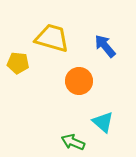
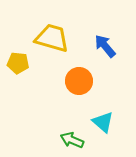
green arrow: moved 1 px left, 2 px up
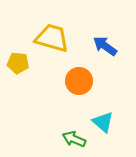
blue arrow: rotated 15 degrees counterclockwise
green arrow: moved 2 px right, 1 px up
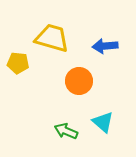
blue arrow: rotated 40 degrees counterclockwise
green arrow: moved 8 px left, 8 px up
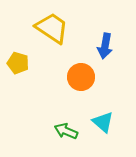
yellow trapezoid: moved 10 px up; rotated 18 degrees clockwise
blue arrow: rotated 75 degrees counterclockwise
yellow pentagon: rotated 10 degrees clockwise
orange circle: moved 2 px right, 4 px up
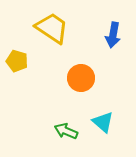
blue arrow: moved 8 px right, 11 px up
yellow pentagon: moved 1 px left, 2 px up
orange circle: moved 1 px down
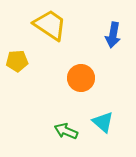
yellow trapezoid: moved 2 px left, 3 px up
yellow pentagon: rotated 20 degrees counterclockwise
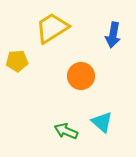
yellow trapezoid: moved 2 px right, 3 px down; rotated 66 degrees counterclockwise
orange circle: moved 2 px up
cyan triangle: moved 1 px left
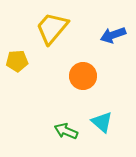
yellow trapezoid: rotated 18 degrees counterclockwise
blue arrow: rotated 60 degrees clockwise
orange circle: moved 2 px right
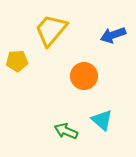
yellow trapezoid: moved 1 px left, 2 px down
orange circle: moved 1 px right
cyan triangle: moved 2 px up
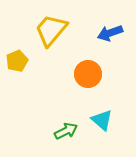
blue arrow: moved 3 px left, 2 px up
yellow pentagon: rotated 20 degrees counterclockwise
orange circle: moved 4 px right, 2 px up
green arrow: rotated 130 degrees clockwise
